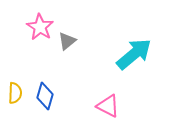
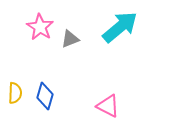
gray triangle: moved 3 px right, 2 px up; rotated 18 degrees clockwise
cyan arrow: moved 14 px left, 27 px up
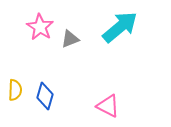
yellow semicircle: moved 3 px up
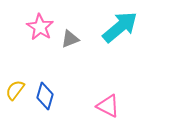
yellow semicircle: rotated 145 degrees counterclockwise
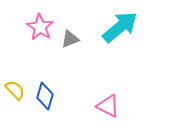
yellow semicircle: rotated 100 degrees clockwise
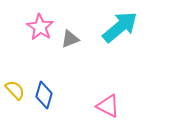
blue diamond: moved 1 px left, 1 px up
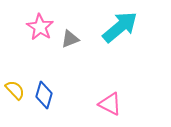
pink triangle: moved 2 px right, 2 px up
